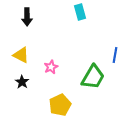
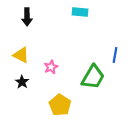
cyan rectangle: rotated 70 degrees counterclockwise
yellow pentagon: rotated 15 degrees counterclockwise
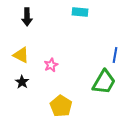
pink star: moved 2 px up
green trapezoid: moved 11 px right, 5 px down
yellow pentagon: moved 1 px right, 1 px down
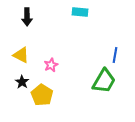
green trapezoid: moved 1 px up
yellow pentagon: moved 19 px left, 11 px up
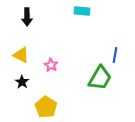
cyan rectangle: moved 2 px right, 1 px up
pink star: rotated 16 degrees counterclockwise
green trapezoid: moved 4 px left, 3 px up
yellow pentagon: moved 4 px right, 12 px down
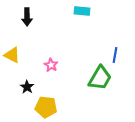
yellow triangle: moved 9 px left
black star: moved 5 px right, 5 px down
yellow pentagon: rotated 25 degrees counterclockwise
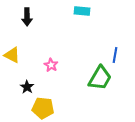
yellow pentagon: moved 3 px left, 1 px down
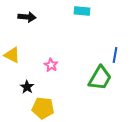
black arrow: rotated 84 degrees counterclockwise
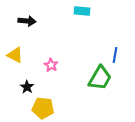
black arrow: moved 4 px down
yellow triangle: moved 3 px right
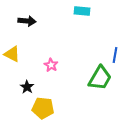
yellow triangle: moved 3 px left, 1 px up
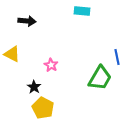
blue line: moved 2 px right, 2 px down; rotated 21 degrees counterclockwise
black star: moved 7 px right
yellow pentagon: rotated 20 degrees clockwise
